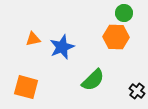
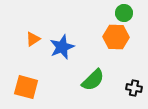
orange triangle: rotated 21 degrees counterclockwise
black cross: moved 3 px left, 3 px up; rotated 28 degrees counterclockwise
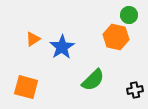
green circle: moved 5 px right, 2 px down
orange hexagon: rotated 10 degrees clockwise
blue star: rotated 10 degrees counterclockwise
black cross: moved 1 px right, 2 px down; rotated 21 degrees counterclockwise
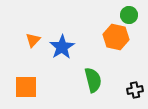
orange triangle: moved 1 px down; rotated 14 degrees counterclockwise
green semicircle: rotated 60 degrees counterclockwise
orange square: rotated 15 degrees counterclockwise
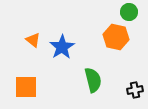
green circle: moved 3 px up
orange triangle: rotated 35 degrees counterclockwise
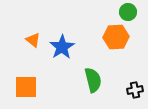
green circle: moved 1 px left
orange hexagon: rotated 15 degrees counterclockwise
